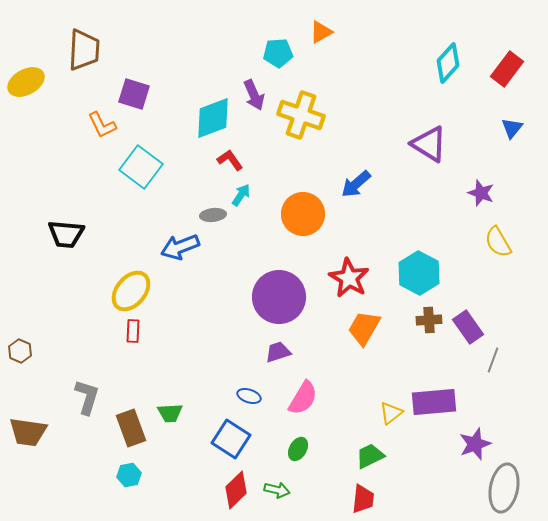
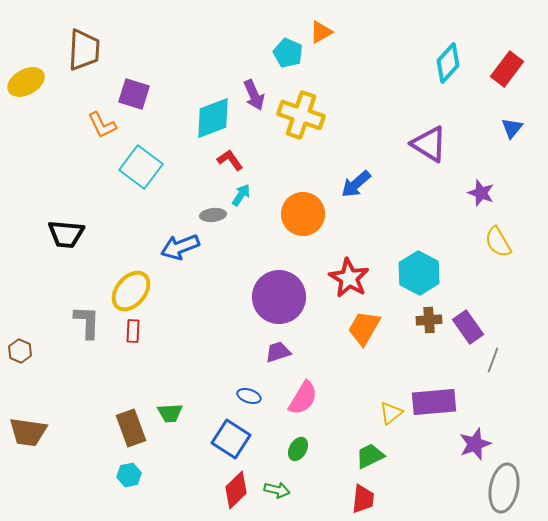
cyan pentagon at (278, 53): moved 10 px right; rotated 28 degrees clockwise
gray L-shape at (87, 397): moved 75 px up; rotated 15 degrees counterclockwise
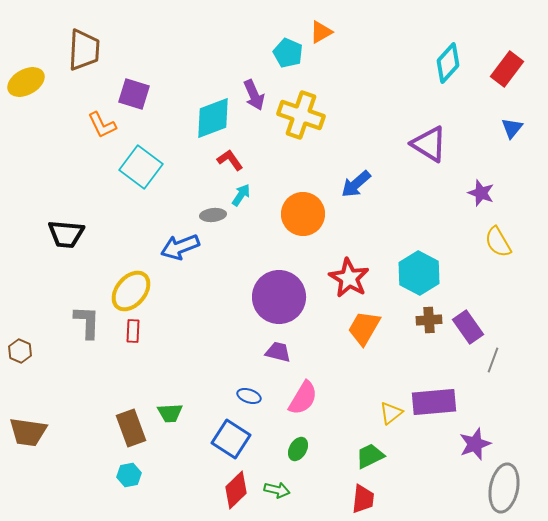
purple trapezoid at (278, 352): rotated 32 degrees clockwise
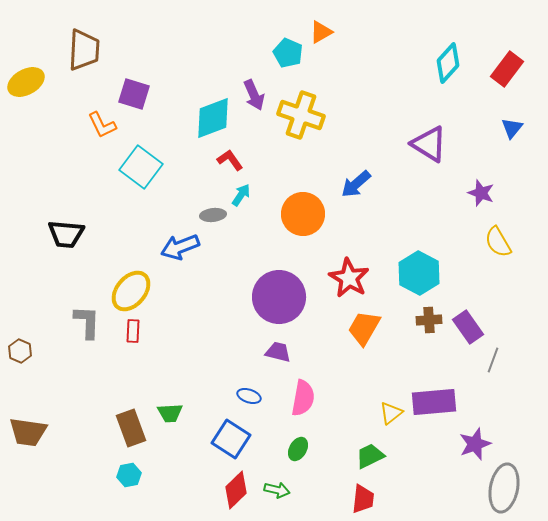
pink semicircle at (303, 398): rotated 21 degrees counterclockwise
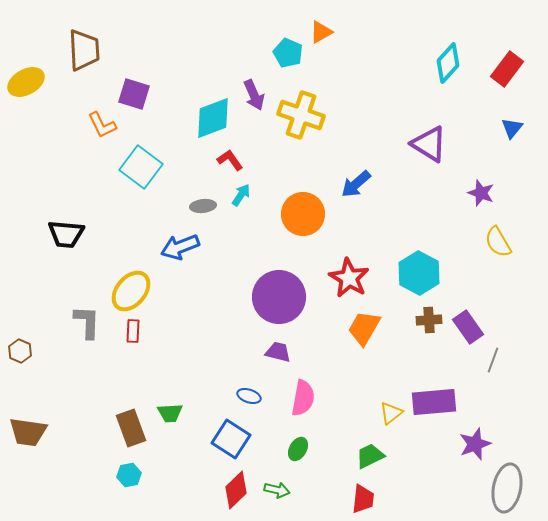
brown trapezoid at (84, 50): rotated 6 degrees counterclockwise
gray ellipse at (213, 215): moved 10 px left, 9 px up
gray ellipse at (504, 488): moved 3 px right
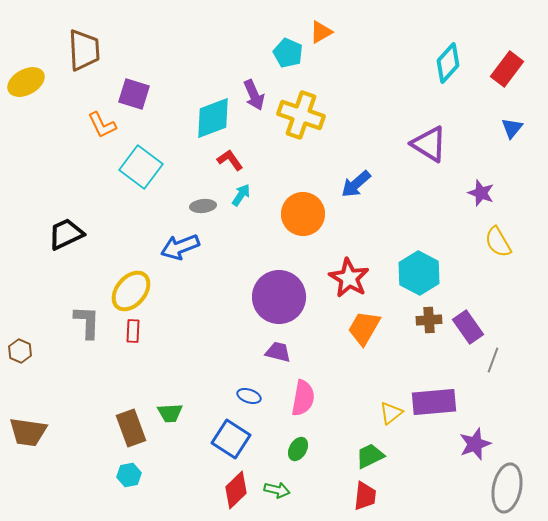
black trapezoid at (66, 234): rotated 150 degrees clockwise
red trapezoid at (363, 499): moved 2 px right, 3 px up
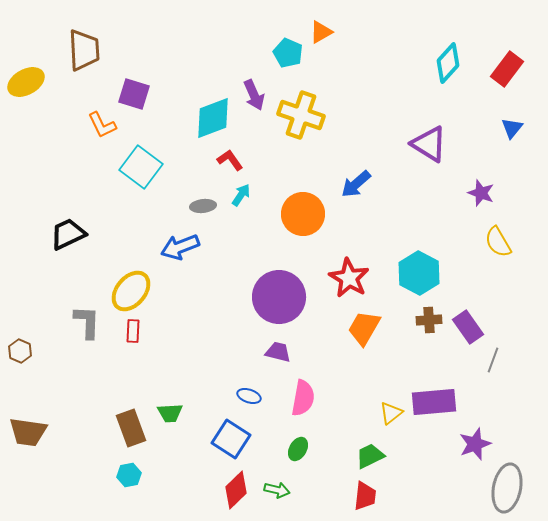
black trapezoid at (66, 234): moved 2 px right
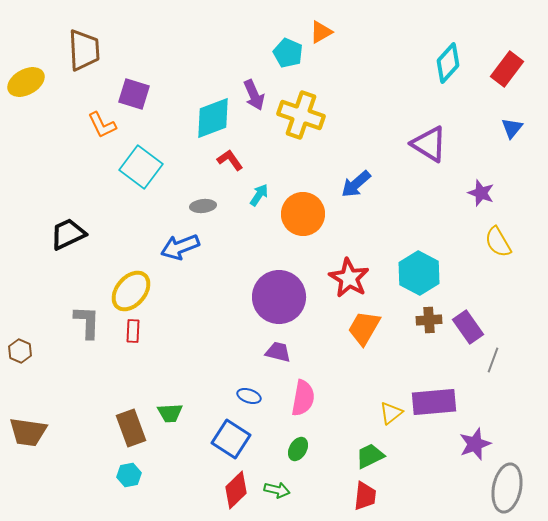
cyan arrow at (241, 195): moved 18 px right
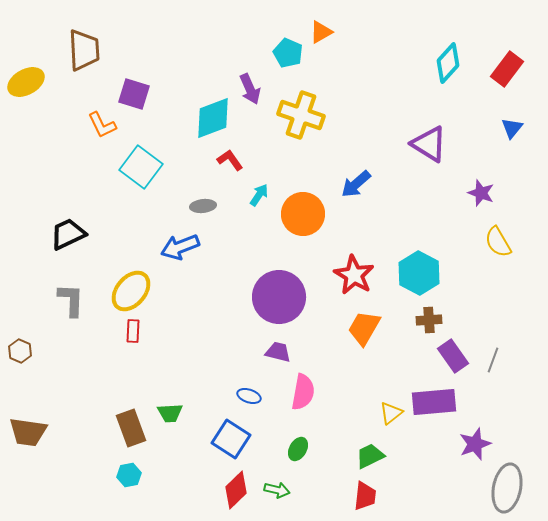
purple arrow at (254, 95): moved 4 px left, 6 px up
red star at (349, 278): moved 5 px right, 3 px up
gray L-shape at (87, 322): moved 16 px left, 22 px up
purple rectangle at (468, 327): moved 15 px left, 29 px down
pink semicircle at (303, 398): moved 6 px up
